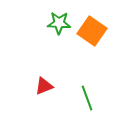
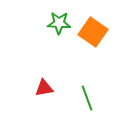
orange square: moved 1 px right, 1 px down
red triangle: moved 2 px down; rotated 12 degrees clockwise
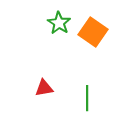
green star: rotated 30 degrees clockwise
green line: rotated 20 degrees clockwise
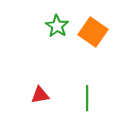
green star: moved 2 px left, 3 px down
red triangle: moved 4 px left, 7 px down
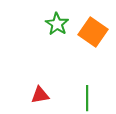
green star: moved 2 px up
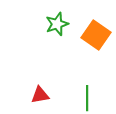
green star: rotated 20 degrees clockwise
orange square: moved 3 px right, 3 px down
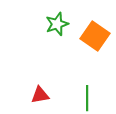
orange square: moved 1 px left, 1 px down
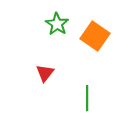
green star: rotated 20 degrees counterclockwise
red triangle: moved 5 px right, 22 px up; rotated 42 degrees counterclockwise
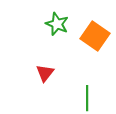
green star: rotated 10 degrees counterclockwise
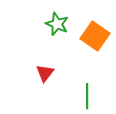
green line: moved 2 px up
